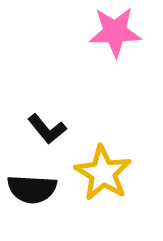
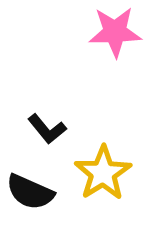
yellow star: rotated 8 degrees clockwise
black semicircle: moved 2 px left, 3 px down; rotated 21 degrees clockwise
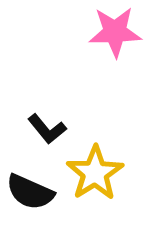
yellow star: moved 8 px left
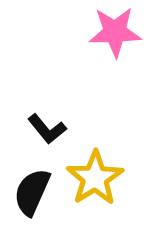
yellow star: moved 5 px down
black semicircle: moved 2 px right; rotated 90 degrees clockwise
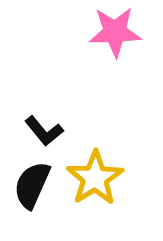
black L-shape: moved 3 px left, 2 px down
black semicircle: moved 7 px up
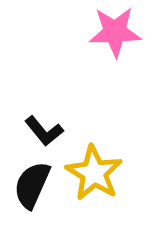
yellow star: moved 1 px left, 5 px up; rotated 8 degrees counterclockwise
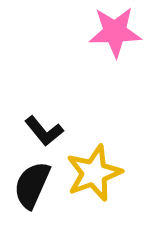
yellow star: rotated 20 degrees clockwise
